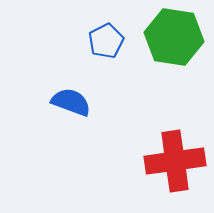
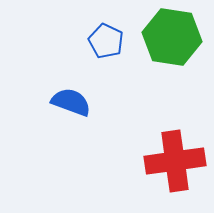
green hexagon: moved 2 px left
blue pentagon: rotated 20 degrees counterclockwise
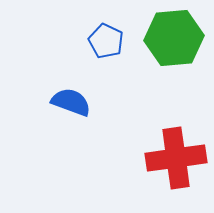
green hexagon: moved 2 px right, 1 px down; rotated 14 degrees counterclockwise
red cross: moved 1 px right, 3 px up
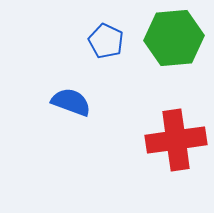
red cross: moved 18 px up
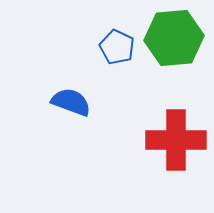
blue pentagon: moved 11 px right, 6 px down
red cross: rotated 8 degrees clockwise
